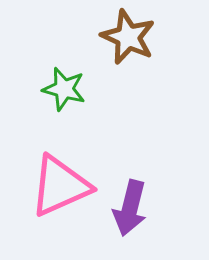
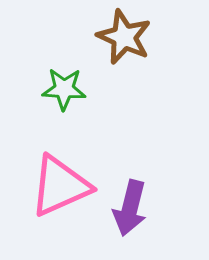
brown star: moved 4 px left
green star: rotated 12 degrees counterclockwise
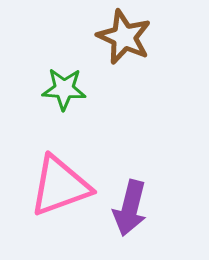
pink triangle: rotated 4 degrees clockwise
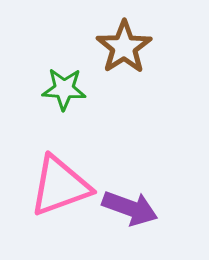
brown star: moved 10 px down; rotated 14 degrees clockwise
purple arrow: rotated 84 degrees counterclockwise
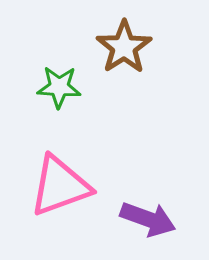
green star: moved 5 px left, 2 px up
purple arrow: moved 18 px right, 11 px down
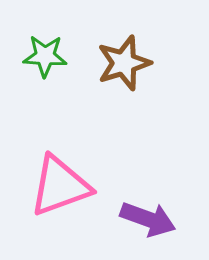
brown star: moved 16 px down; rotated 16 degrees clockwise
green star: moved 14 px left, 31 px up
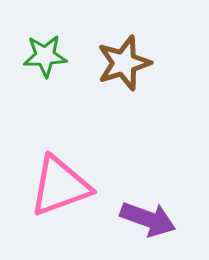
green star: rotated 6 degrees counterclockwise
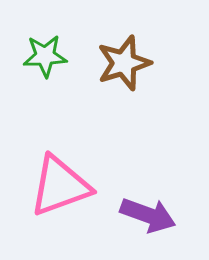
purple arrow: moved 4 px up
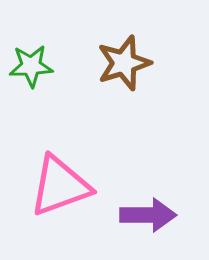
green star: moved 14 px left, 10 px down
purple arrow: rotated 20 degrees counterclockwise
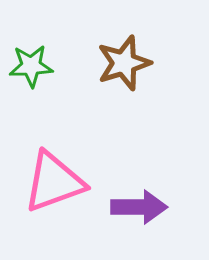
pink triangle: moved 6 px left, 4 px up
purple arrow: moved 9 px left, 8 px up
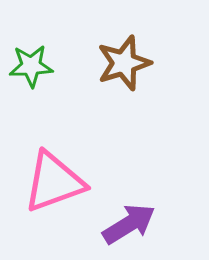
purple arrow: moved 10 px left, 17 px down; rotated 32 degrees counterclockwise
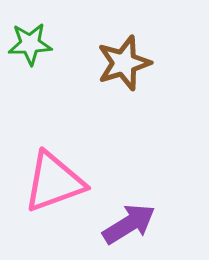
green star: moved 1 px left, 22 px up
